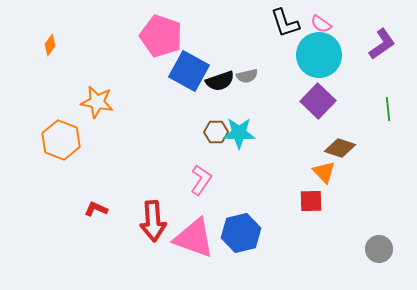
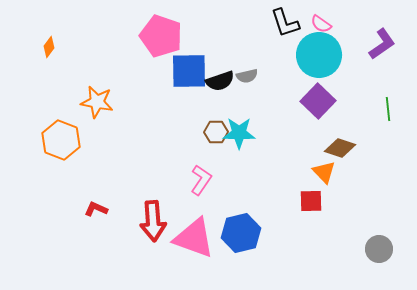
orange diamond: moved 1 px left, 2 px down
blue square: rotated 30 degrees counterclockwise
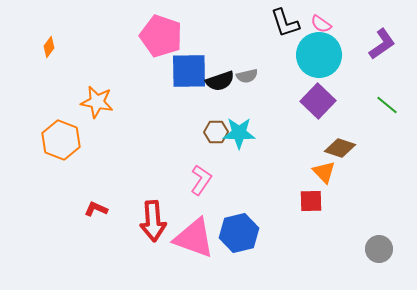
green line: moved 1 px left, 4 px up; rotated 45 degrees counterclockwise
blue hexagon: moved 2 px left
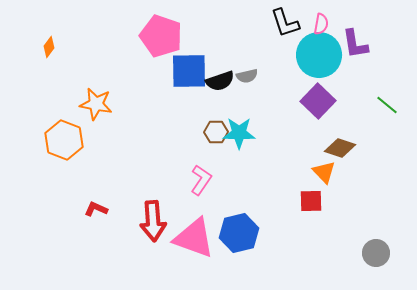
pink semicircle: rotated 115 degrees counterclockwise
purple L-shape: moved 27 px left; rotated 116 degrees clockwise
orange star: moved 1 px left, 2 px down
orange hexagon: moved 3 px right
gray circle: moved 3 px left, 4 px down
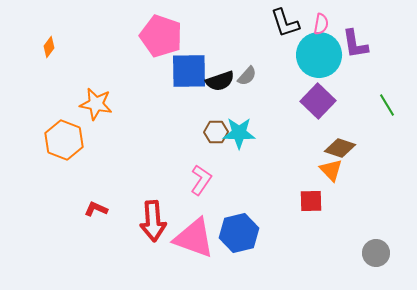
gray semicircle: rotated 35 degrees counterclockwise
green line: rotated 20 degrees clockwise
orange triangle: moved 7 px right, 2 px up
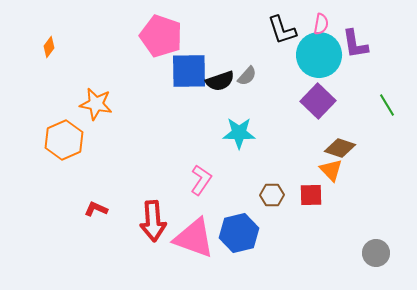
black L-shape: moved 3 px left, 7 px down
brown hexagon: moved 56 px right, 63 px down
orange hexagon: rotated 15 degrees clockwise
red square: moved 6 px up
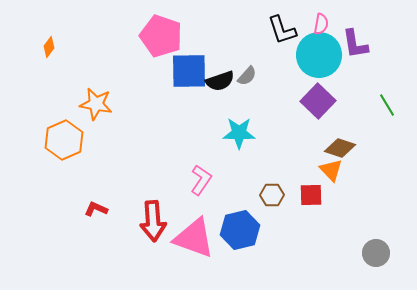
blue hexagon: moved 1 px right, 3 px up
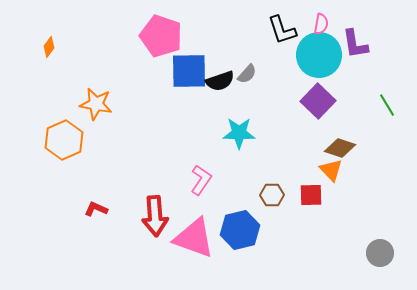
gray semicircle: moved 2 px up
red arrow: moved 2 px right, 5 px up
gray circle: moved 4 px right
